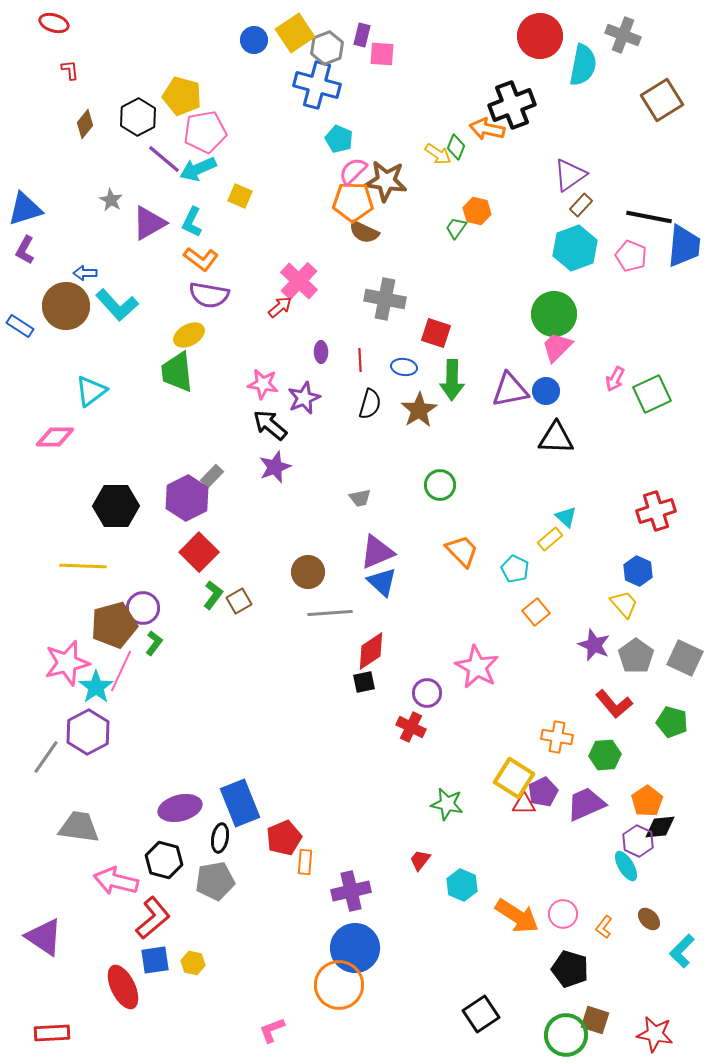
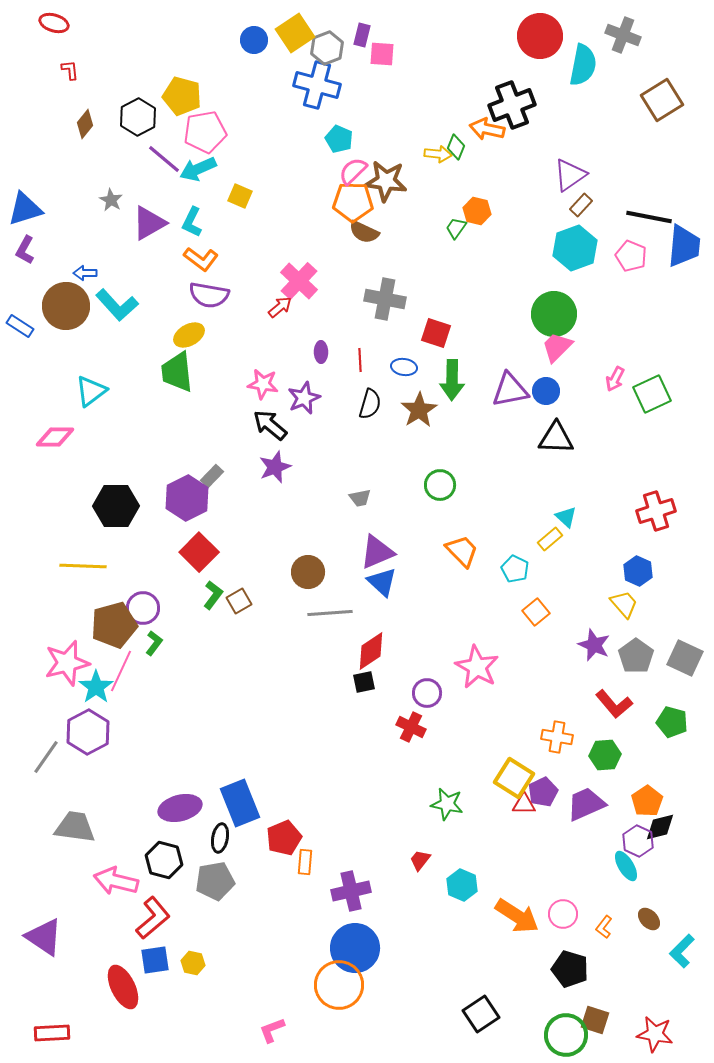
yellow arrow at (438, 154): rotated 28 degrees counterclockwise
gray trapezoid at (79, 827): moved 4 px left
black diamond at (660, 827): rotated 8 degrees counterclockwise
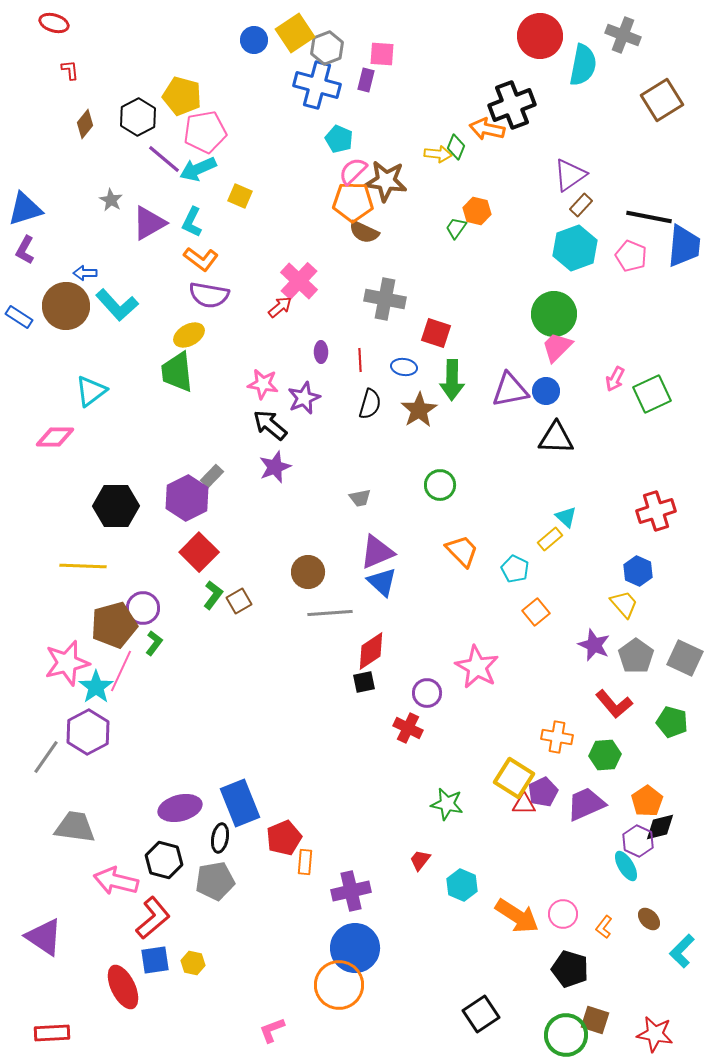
purple rectangle at (362, 35): moved 4 px right, 45 px down
blue rectangle at (20, 326): moved 1 px left, 9 px up
red cross at (411, 727): moved 3 px left, 1 px down
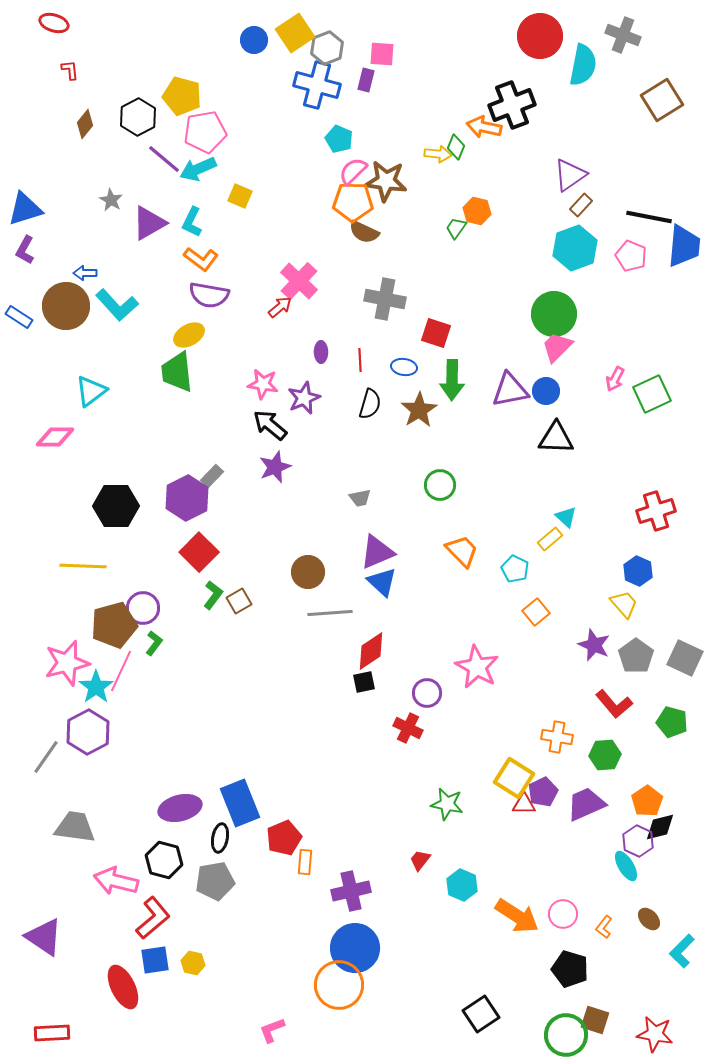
orange arrow at (487, 129): moved 3 px left, 2 px up
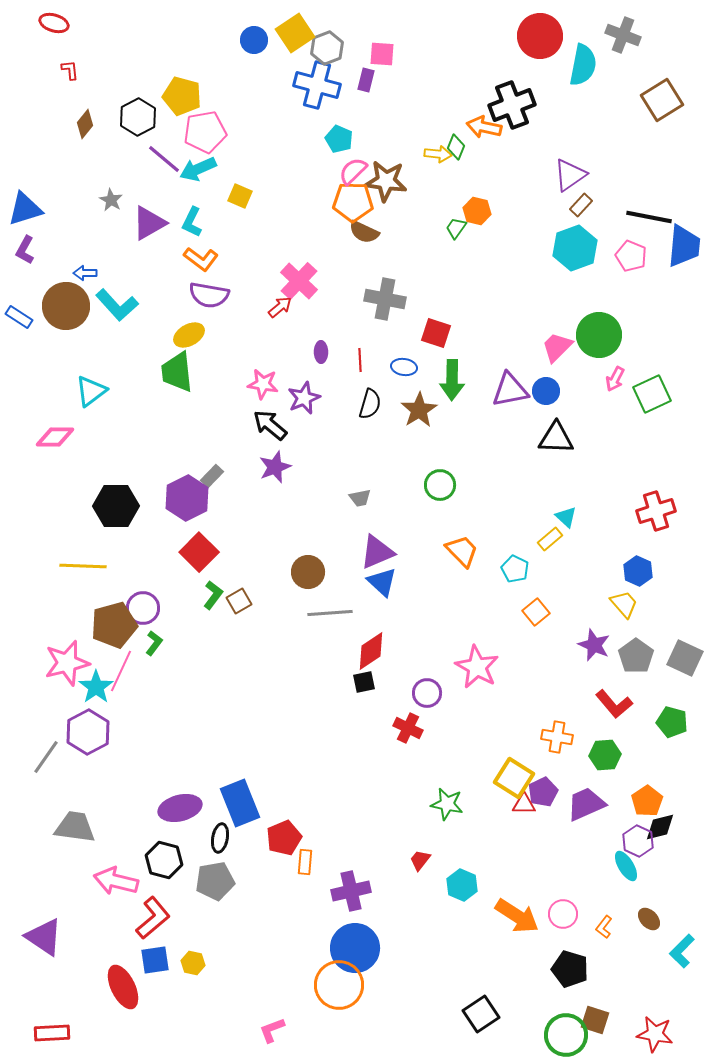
green circle at (554, 314): moved 45 px right, 21 px down
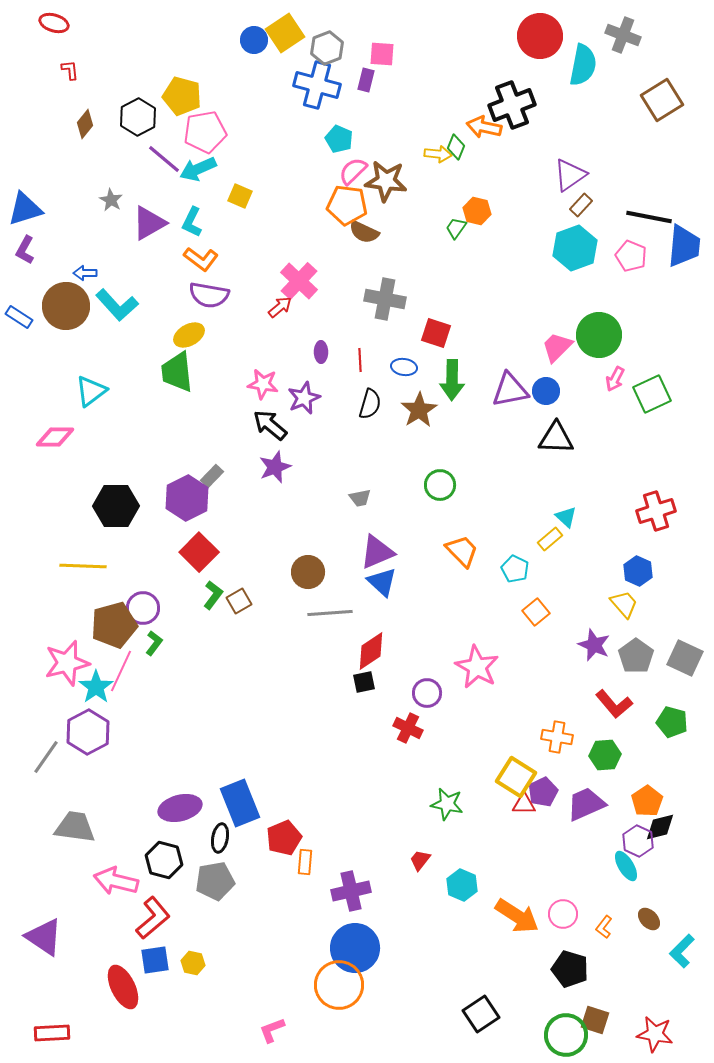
yellow square at (295, 33): moved 10 px left
orange pentagon at (353, 202): moved 6 px left, 3 px down; rotated 6 degrees clockwise
yellow square at (514, 778): moved 2 px right, 1 px up
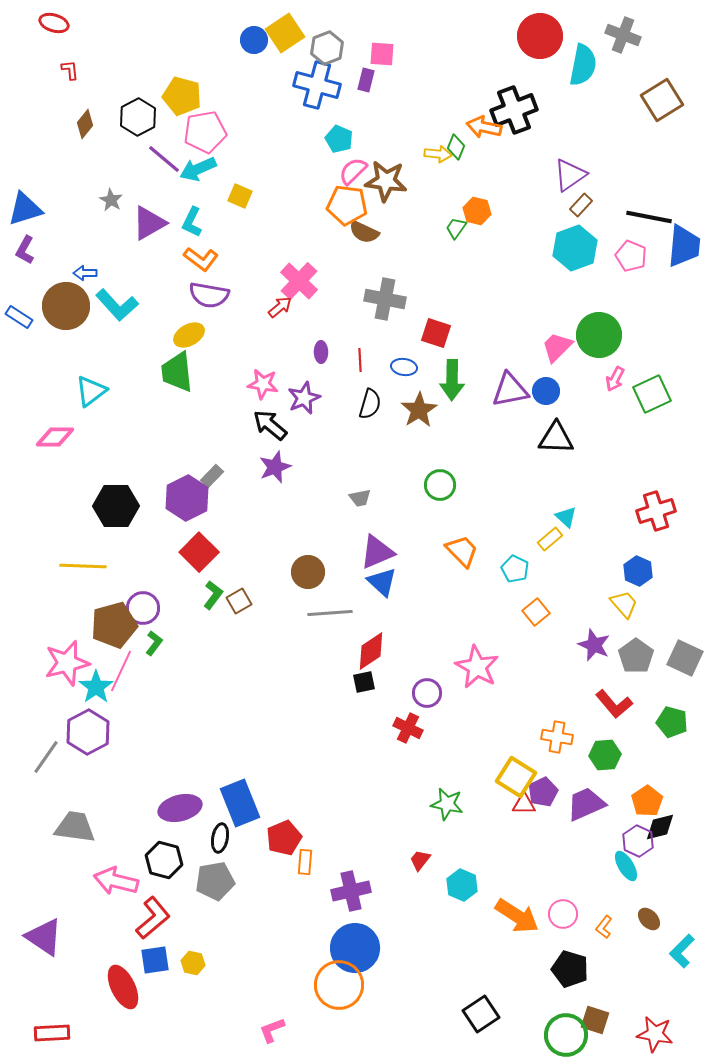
black cross at (512, 105): moved 2 px right, 5 px down
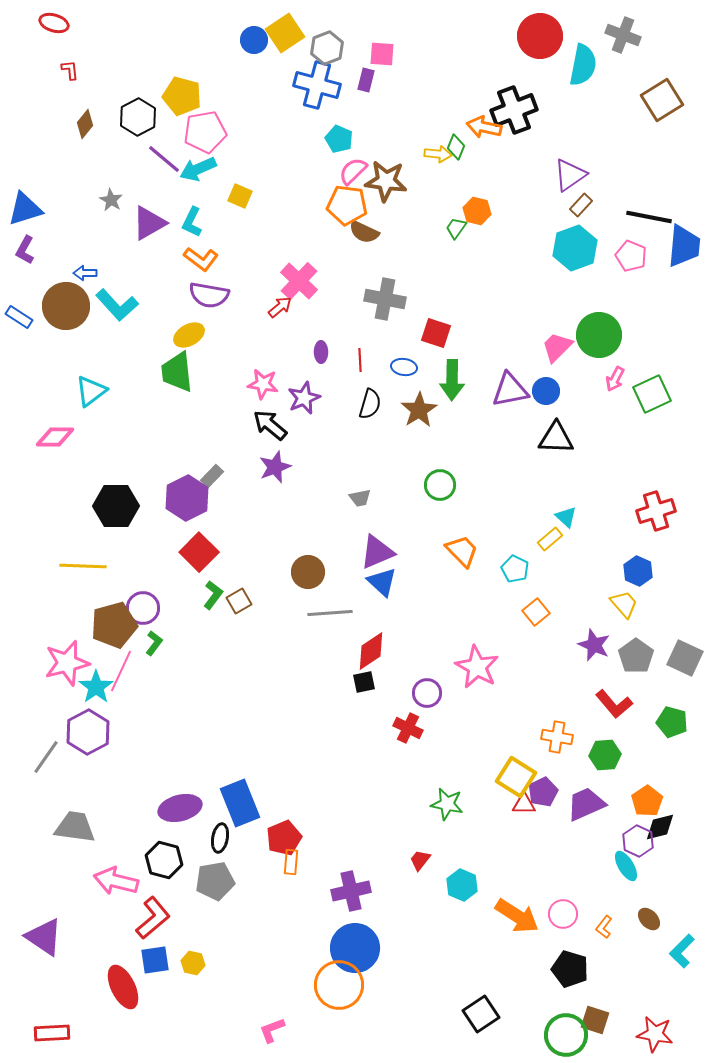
orange rectangle at (305, 862): moved 14 px left
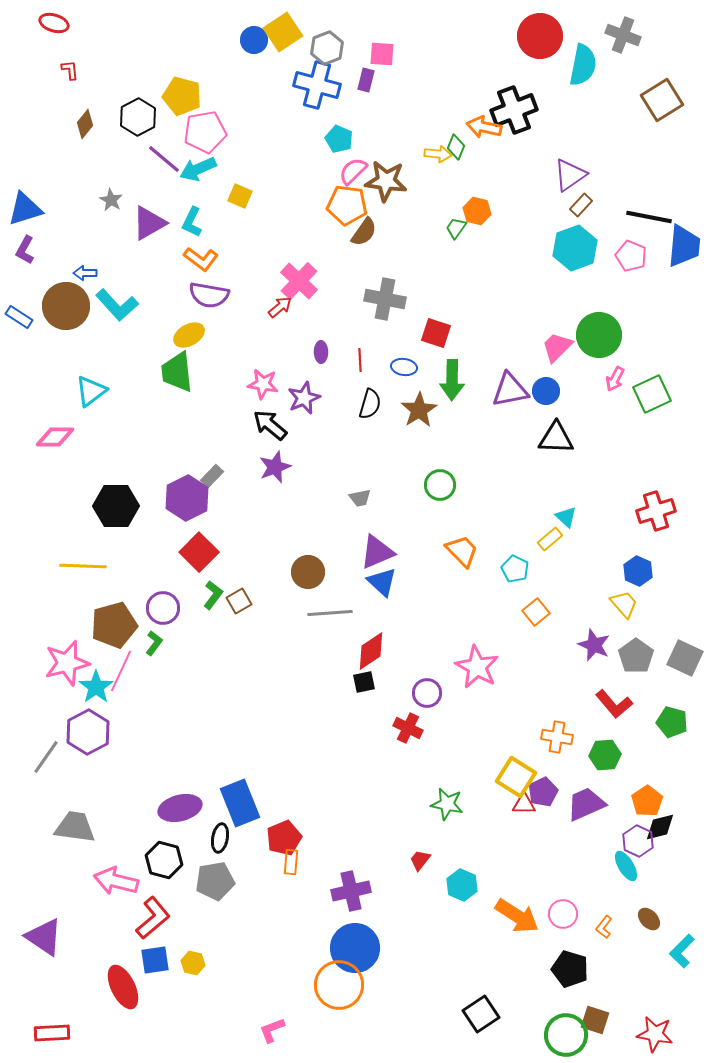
yellow square at (285, 33): moved 2 px left, 1 px up
brown semicircle at (364, 232): rotated 80 degrees counterclockwise
purple circle at (143, 608): moved 20 px right
